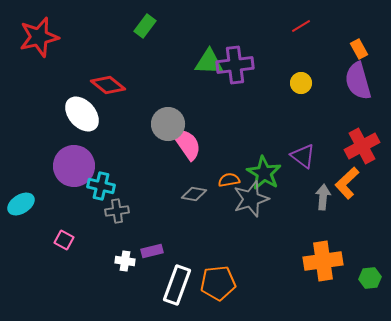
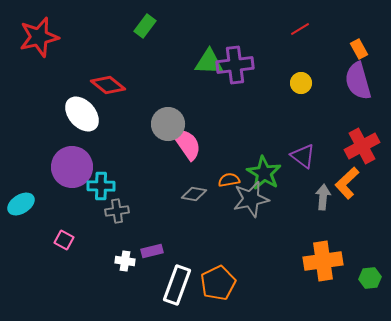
red line: moved 1 px left, 3 px down
purple circle: moved 2 px left, 1 px down
cyan cross: rotated 12 degrees counterclockwise
gray star: rotated 6 degrees clockwise
orange pentagon: rotated 20 degrees counterclockwise
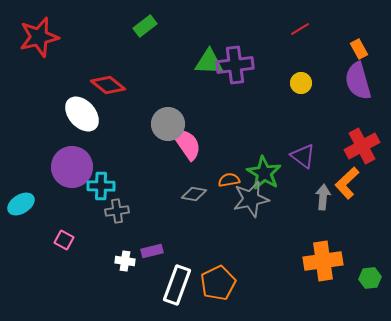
green rectangle: rotated 15 degrees clockwise
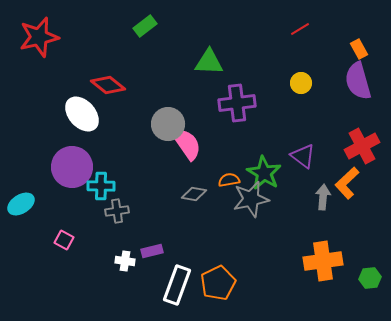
purple cross: moved 2 px right, 38 px down
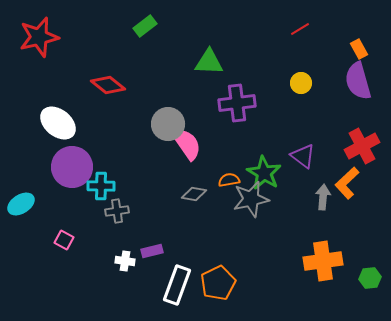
white ellipse: moved 24 px left, 9 px down; rotated 9 degrees counterclockwise
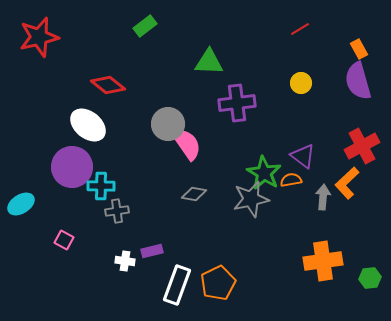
white ellipse: moved 30 px right, 2 px down
orange semicircle: moved 62 px right
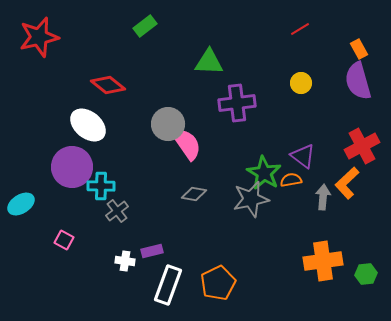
gray cross: rotated 30 degrees counterclockwise
green hexagon: moved 4 px left, 4 px up
white rectangle: moved 9 px left
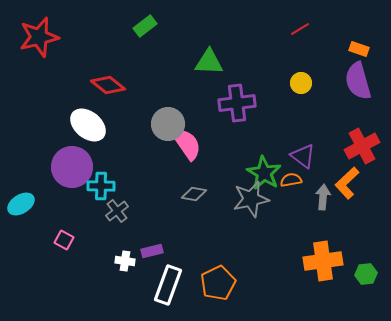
orange rectangle: rotated 42 degrees counterclockwise
